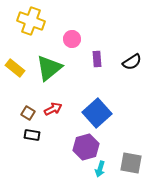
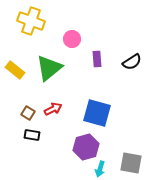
yellow rectangle: moved 2 px down
blue square: rotated 32 degrees counterclockwise
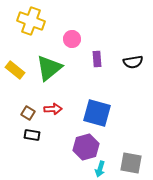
black semicircle: moved 1 px right; rotated 24 degrees clockwise
red arrow: rotated 24 degrees clockwise
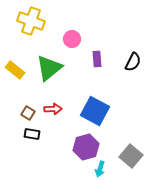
black semicircle: rotated 54 degrees counterclockwise
blue square: moved 2 px left, 2 px up; rotated 12 degrees clockwise
black rectangle: moved 1 px up
gray square: moved 7 px up; rotated 30 degrees clockwise
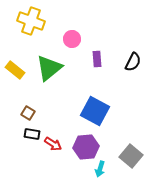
red arrow: moved 35 px down; rotated 36 degrees clockwise
purple hexagon: rotated 10 degrees clockwise
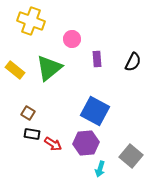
purple hexagon: moved 4 px up
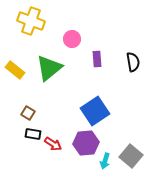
black semicircle: rotated 36 degrees counterclockwise
blue square: rotated 28 degrees clockwise
black rectangle: moved 1 px right
cyan arrow: moved 5 px right, 8 px up
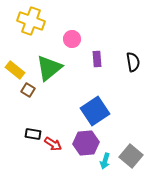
brown square: moved 23 px up
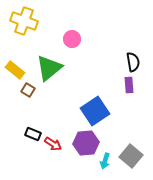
yellow cross: moved 7 px left
purple rectangle: moved 32 px right, 26 px down
black rectangle: rotated 14 degrees clockwise
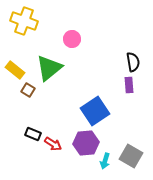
gray square: rotated 10 degrees counterclockwise
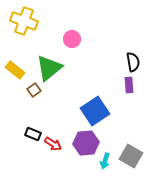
brown square: moved 6 px right; rotated 24 degrees clockwise
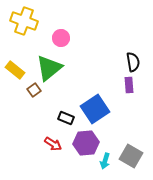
pink circle: moved 11 px left, 1 px up
blue square: moved 2 px up
black rectangle: moved 33 px right, 16 px up
